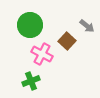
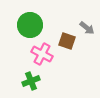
gray arrow: moved 2 px down
brown square: rotated 24 degrees counterclockwise
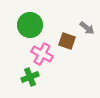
green cross: moved 1 px left, 4 px up
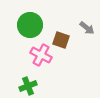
brown square: moved 6 px left, 1 px up
pink cross: moved 1 px left, 1 px down
green cross: moved 2 px left, 9 px down
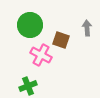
gray arrow: rotated 133 degrees counterclockwise
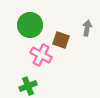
gray arrow: rotated 14 degrees clockwise
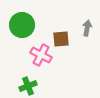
green circle: moved 8 px left
brown square: moved 1 px up; rotated 24 degrees counterclockwise
